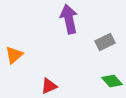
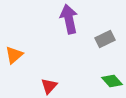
gray rectangle: moved 3 px up
red triangle: rotated 24 degrees counterclockwise
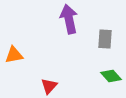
gray rectangle: rotated 60 degrees counterclockwise
orange triangle: rotated 30 degrees clockwise
green diamond: moved 1 px left, 5 px up
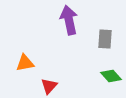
purple arrow: moved 1 px down
orange triangle: moved 11 px right, 8 px down
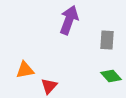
purple arrow: rotated 32 degrees clockwise
gray rectangle: moved 2 px right, 1 px down
orange triangle: moved 7 px down
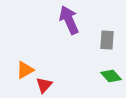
purple arrow: rotated 44 degrees counterclockwise
orange triangle: rotated 18 degrees counterclockwise
red triangle: moved 5 px left, 1 px up
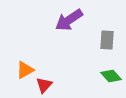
purple arrow: rotated 100 degrees counterclockwise
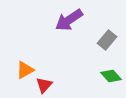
gray rectangle: rotated 36 degrees clockwise
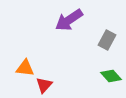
gray rectangle: rotated 12 degrees counterclockwise
orange triangle: moved 2 px up; rotated 36 degrees clockwise
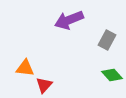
purple arrow: rotated 12 degrees clockwise
green diamond: moved 1 px right, 1 px up
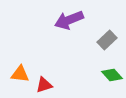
gray rectangle: rotated 18 degrees clockwise
orange triangle: moved 5 px left, 6 px down
red triangle: rotated 30 degrees clockwise
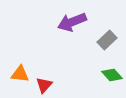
purple arrow: moved 3 px right, 2 px down
red triangle: rotated 30 degrees counterclockwise
